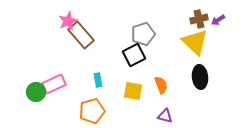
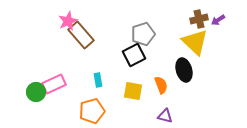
black ellipse: moved 16 px left, 7 px up; rotated 10 degrees counterclockwise
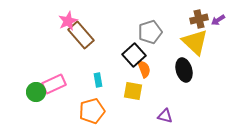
gray pentagon: moved 7 px right, 2 px up
black square: rotated 15 degrees counterclockwise
orange semicircle: moved 17 px left, 16 px up
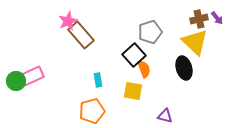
purple arrow: moved 1 px left, 2 px up; rotated 96 degrees counterclockwise
black ellipse: moved 2 px up
pink rectangle: moved 22 px left, 8 px up
green circle: moved 20 px left, 11 px up
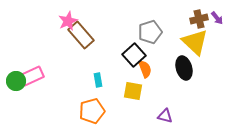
orange semicircle: moved 1 px right
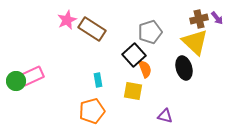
pink star: moved 1 px left, 1 px up
brown rectangle: moved 11 px right, 6 px up; rotated 16 degrees counterclockwise
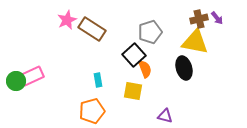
yellow triangle: rotated 32 degrees counterclockwise
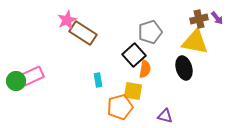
brown rectangle: moved 9 px left, 4 px down
orange semicircle: rotated 30 degrees clockwise
orange pentagon: moved 28 px right, 4 px up
